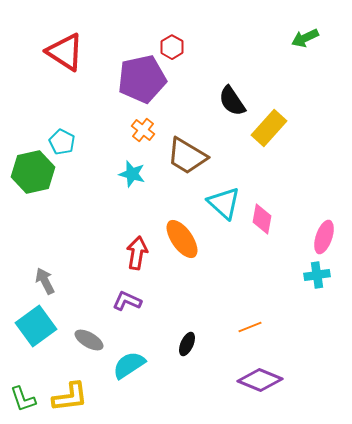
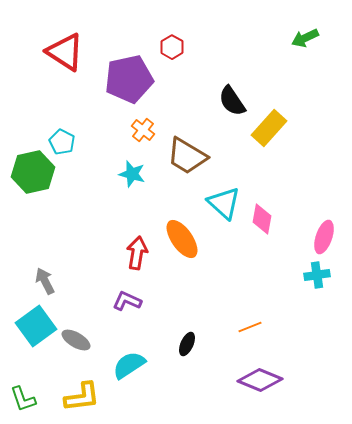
purple pentagon: moved 13 px left
gray ellipse: moved 13 px left
yellow L-shape: moved 12 px right
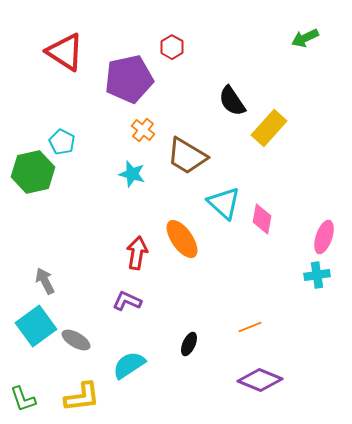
black ellipse: moved 2 px right
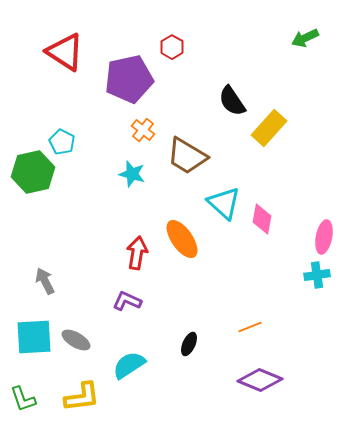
pink ellipse: rotated 8 degrees counterclockwise
cyan square: moved 2 px left, 11 px down; rotated 33 degrees clockwise
